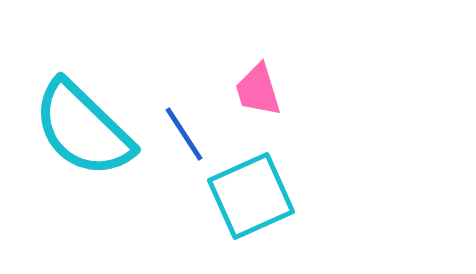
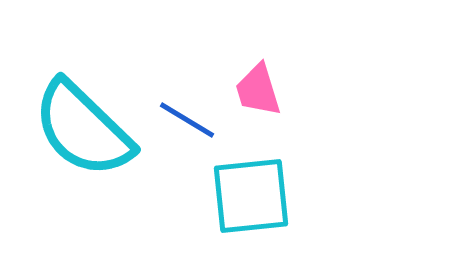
blue line: moved 3 px right, 14 px up; rotated 26 degrees counterclockwise
cyan square: rotated 18 degrees clockwise
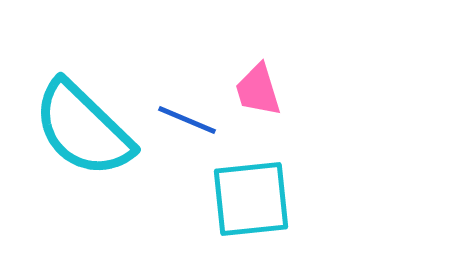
blue line: rotated 8 degrees counterclockwise
cyan square: moved 3 px down
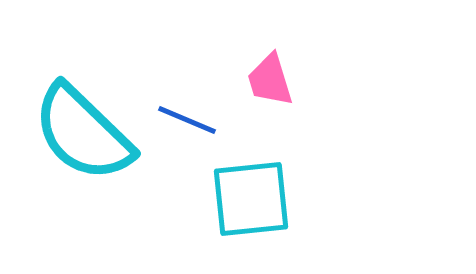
pink trapezoid: moved 12 px right, 10 px up
cyan semicircle: moved 4 px down
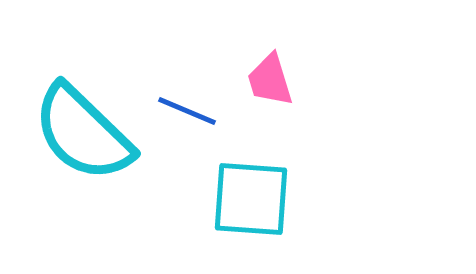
blue line: moved 9 px up
cyan square: rotated 10 degrees clockwise
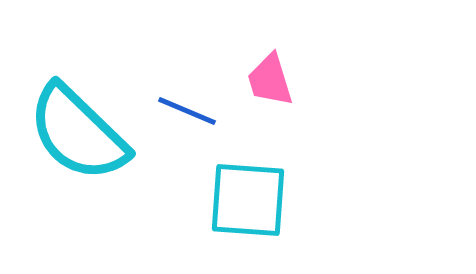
cyan semicircle: moved 5 px left
cyan square: moved 3 px left, 1 px down
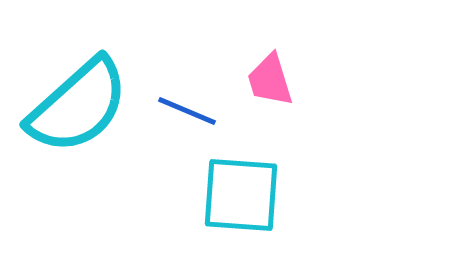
cyan semicircle: moved 27 px up; rotated 86 degrees counterclockwise
cyan square: moved 7 px left, 5 px up
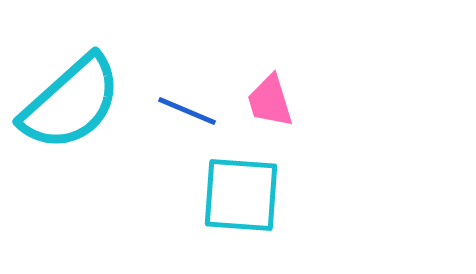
pink trapezoid: moved 21 px down
cyan semicircle: moved 7 px left, 3 px up
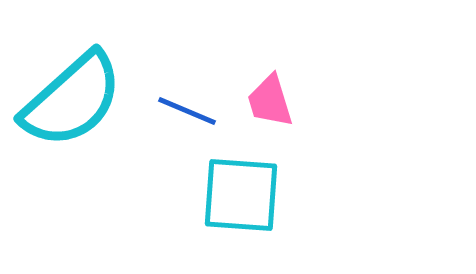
cyan semicircle: moved 1 px right, 3 px up
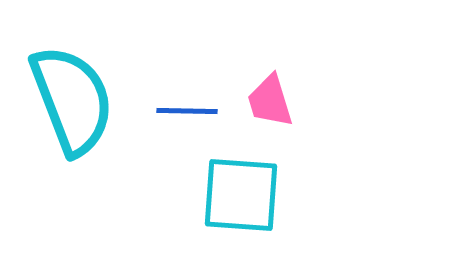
cyan semicircle: rotated 69 degrees counterclockwise
blue line: rotated 22 degrees counterclockwise
